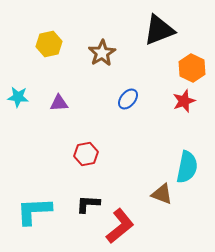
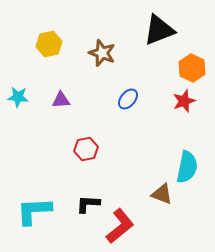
brown star: rotated 20 degrees counterclockwise
purple triangle: moved 2 px right, 3 px up
red hexagon: moved 5 px up
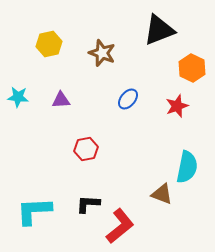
red star: moved 7 px left, 5 px down
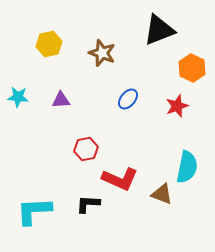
red L-shape: moved 47 px up; rotated 63 degrees clockwise
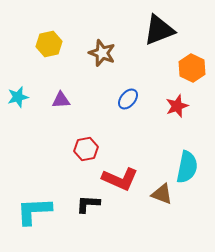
cyan star: rotated 20 degrees counterclockwise
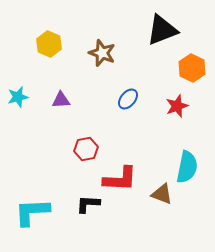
black triangle: moved 3 px right
yellow hexagon: rotated 25 degrees counterclockwise
red L-shape: rotated 21 degrees counterclockwise
cyan L-shape: moved 2 px left, 1 px down
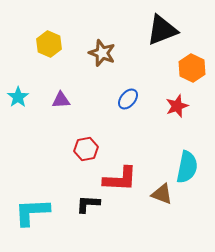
cyan star: rotated 20 degrees counterclockwise
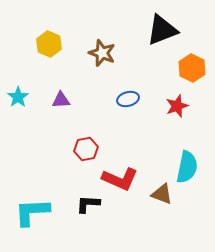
blue ellipse: rotated 35 degrees clockwise
red L-shape: rotated 21 degrees clockwise
